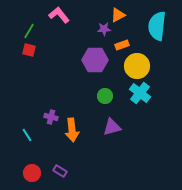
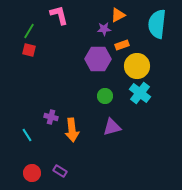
pink L-shape: rotated 25 degrees clockwise
cyan semicircle: moved 2 px up
purple hexagon: moved 3 px right, 1 px up
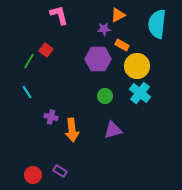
green line: moved 30 px down
orange rectangle: rotated 48 degrees clockwise
red square: moved 17 px right; rotated 24 degrees clockwise
purple triangle: moved 1 px right, 3 px down
cyan line: moved 43 px up
red circle: moved 1 px right, 2 px down
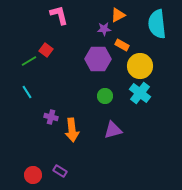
cyan semicircle: rotated 12 degrees counterclockwise
green line: rotated 28 degrees clockwise
yellow circle: moved 3 px right
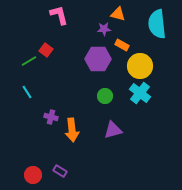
orange triangle: moved 1 px up; rotated 42 degrees clockwise
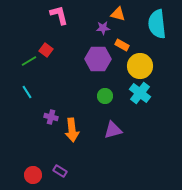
purple star: moved 1 px left, 1 px up
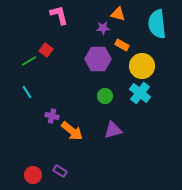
yellow circle: moved 2 px right
purple cross: moved 1 px right, 1 px up
orange arrow: moved 1 px down; rotated 45 degrees counterclockwise
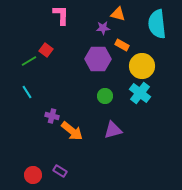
pink L-shape: moved 2 px right; rotated 15 degrees clockwise
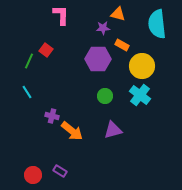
green line: rotated 35 degrees counterclockwise
cyan cross: moved 2 px down
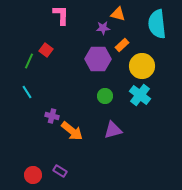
orange rectangle: rotated 72 degrees counterclockwise
